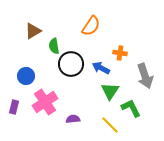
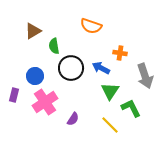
orange semicircle: rotated 75 degrees clockwise
black circle: moved 4 px down
blue circle: moved 9 px right
purple rectangle: moved 12 px up
purple semicircle: rotated 128 degrees clockwise
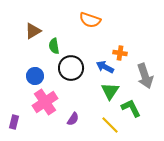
orange semicircle: moved 1 px left, 6 px up
blue arrow: moved 4 px right, 1 px up
purple rectangle: moved 27 px down
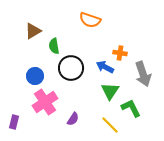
gray arrow: moved 2 px left, 2 px up
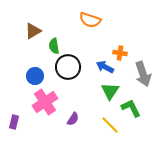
black circle: moved 3 px left, 1 px up
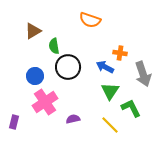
purple semicircle: rotated 136 degrees counterclockwise
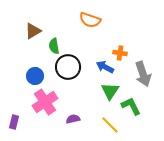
green L-shape: moved 2 px up
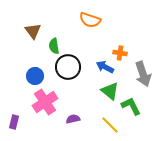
brown triangle: rotated 36 degrees counterclockwise
green triangle: rotated 24 degrees counterclockwise
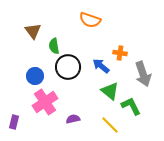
blue arrow: moved 4 px left, 1 px up; rotated 12 degrees clockwise
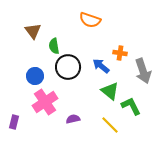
gray arrow: moved 3 px up
